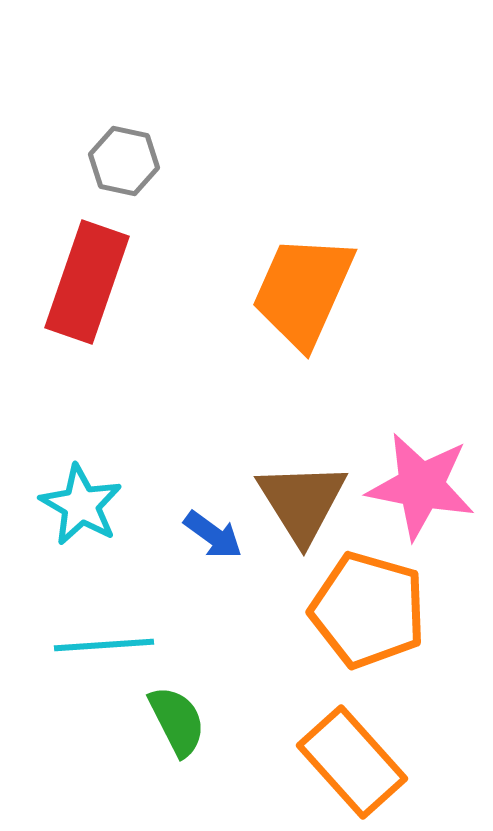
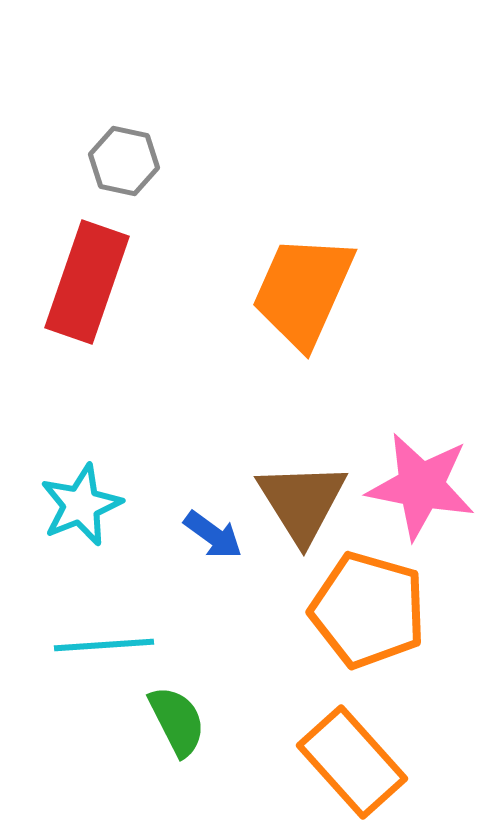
cyan star: rotated 20 degrees clockwise
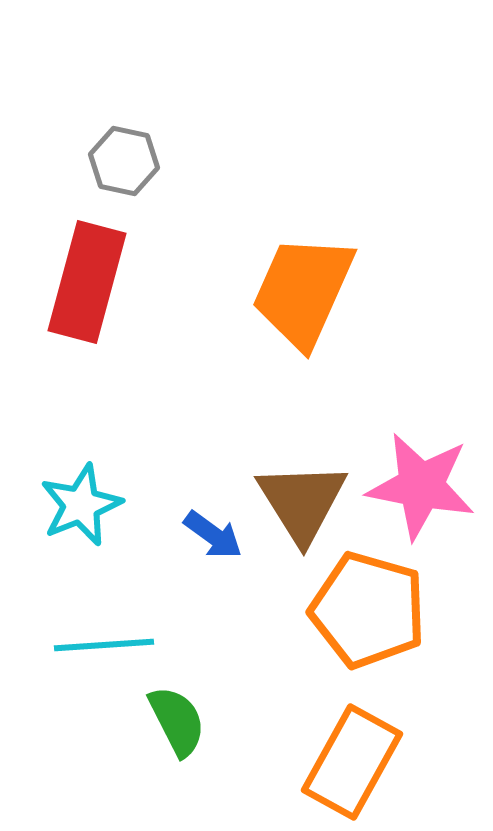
red rectangle: rotated 4 degrees counterclockwise
orange rectangle: rotated 71 degrees clockwise
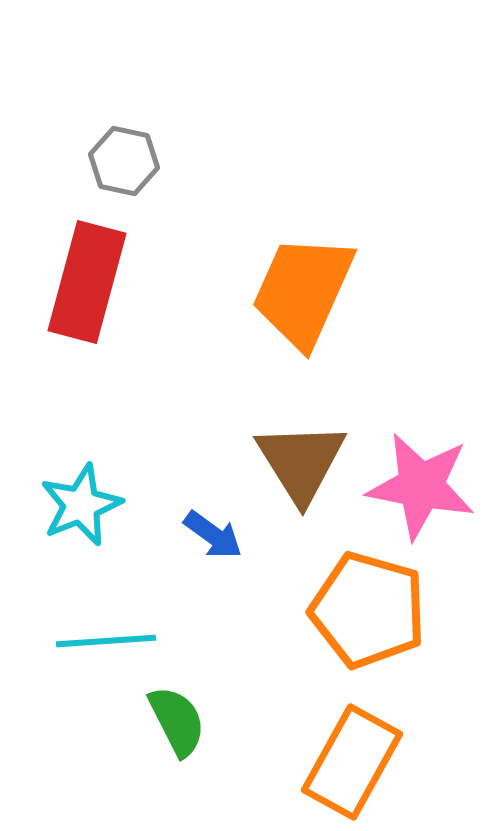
brown triangle: moved 1 px left, 40 px up
cyan line: moved 2 px right, 4 px up
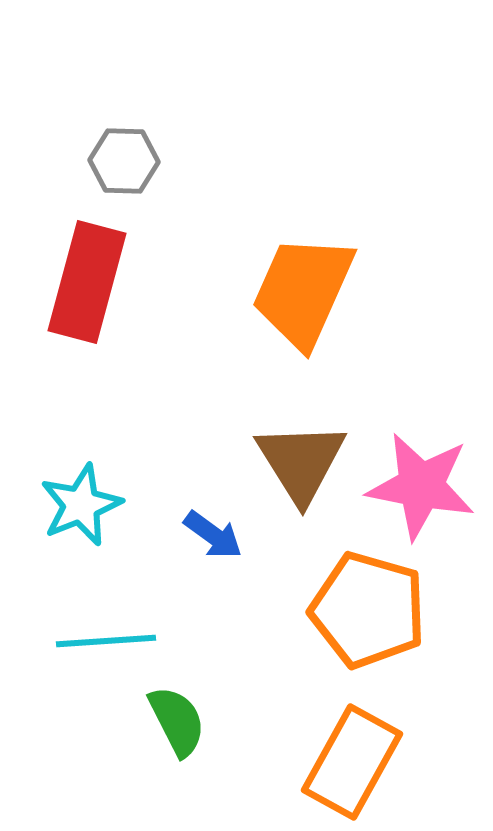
gray hexagon: rotated 10 degrees counterclockwise
